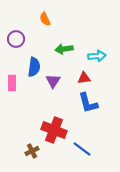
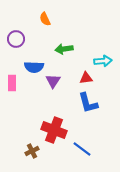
cyan arrow: moved 6 px right, 5 px down
blue semicircle: rotated 84 degrees clockwise
red triangle: moved 2 px right
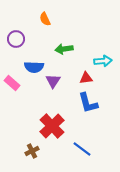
pink rectangle: rotated 49 degrees counterclockwise
red cross: moved 2 px left, 4 px up; rotated 25 degrees clockwise
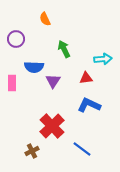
green arrow: rotated 72 degrees clockwise
cyan arrow: moved 2 px up
pink rectangle: rotated 49 degrees clockwise
blue L-shape: moved 1 px right, 2 px down; rotated 130 degrees clockwise
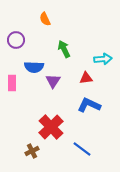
purple circle: moved 1 px down
red cross: moved 1 px left, 1 px down
